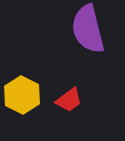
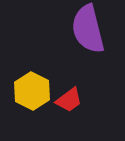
yellow hexagon: moved 10 px right, 4 px up
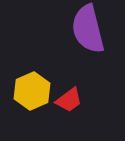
yellow hexagon: rotated 9 degrees clockwise
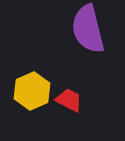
red trapezoid: rotated 116 degrees counterclockwise
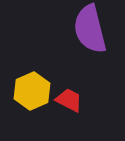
purple semicircle: moved 2 px right
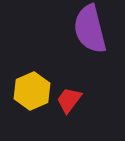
red trapezoid: rotated 80 degrees counterclockwise
